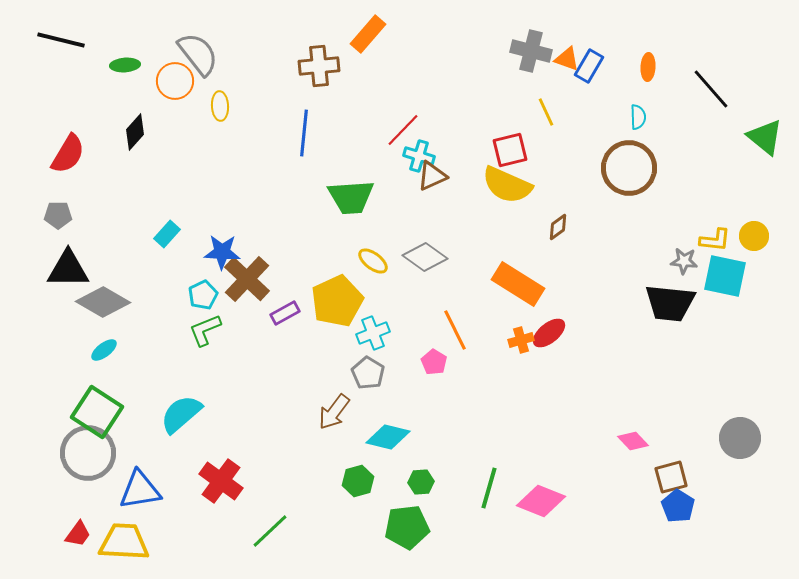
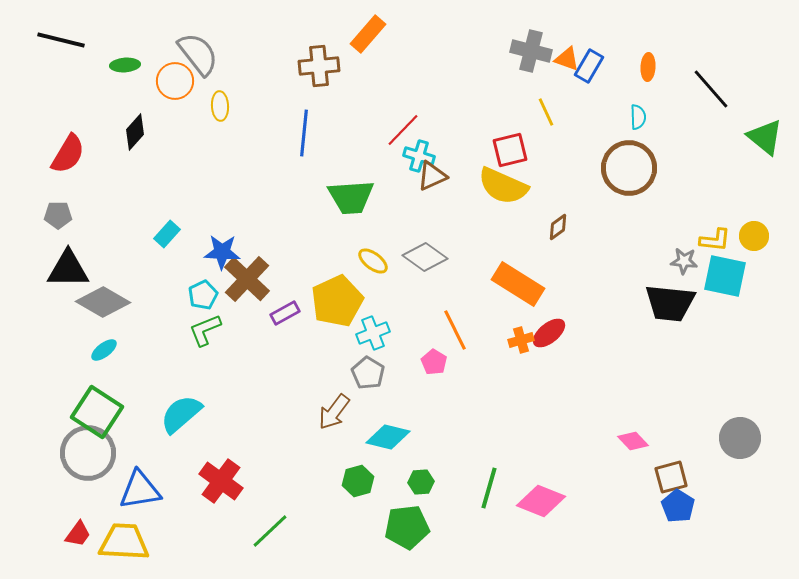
yellow semicircle at (507, 185): moved 4 px left, 1 px down
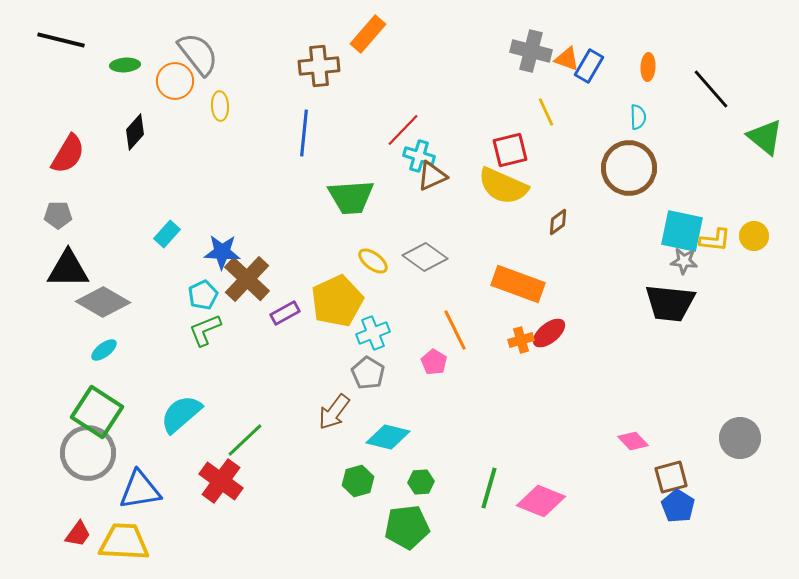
brown diamond at (558, 227): moved 5 px up
cyan square at (725, 276): moved 43 px left, 45 px up
orange rectangle at (518, 284): rotated 12 degrees counterclockwise
green line at (270, 531): moved 25 px left, 91 px up
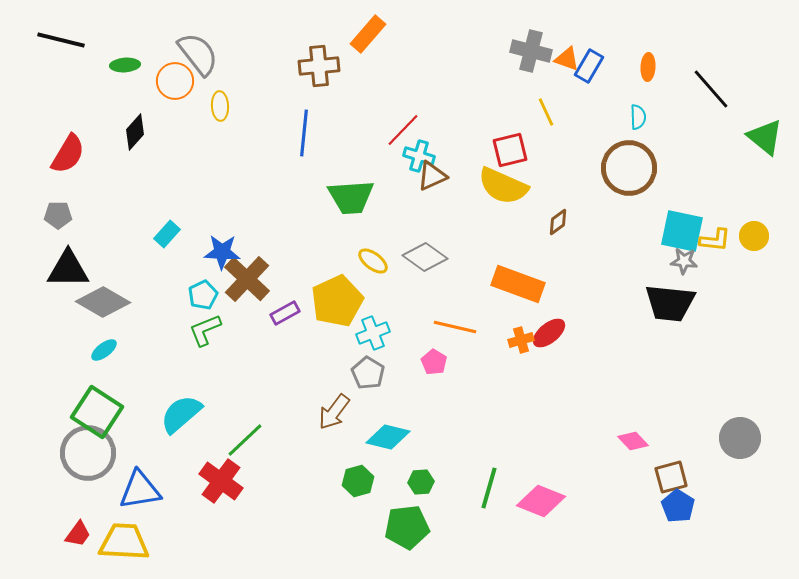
orange line at (455, 330): moved 3 px up; rotated 51 degrees counterclockwise
